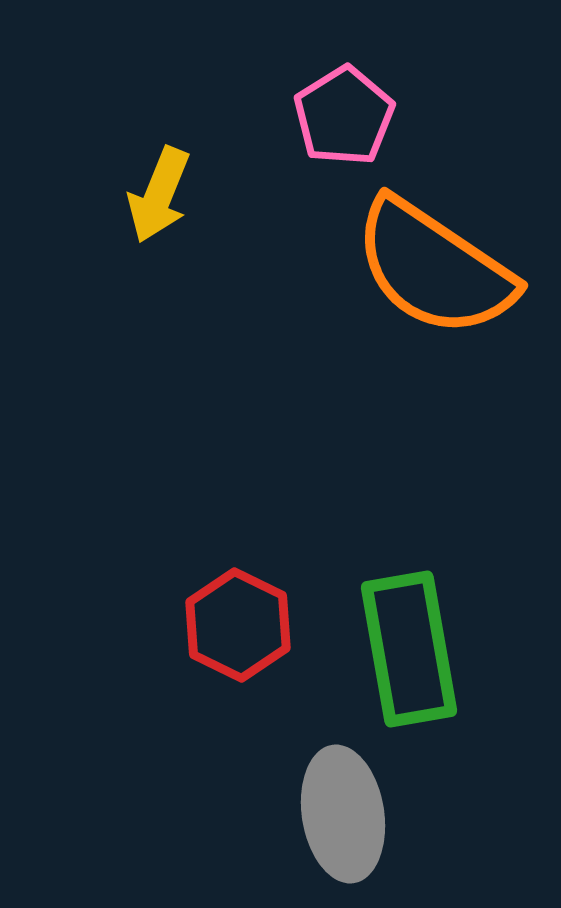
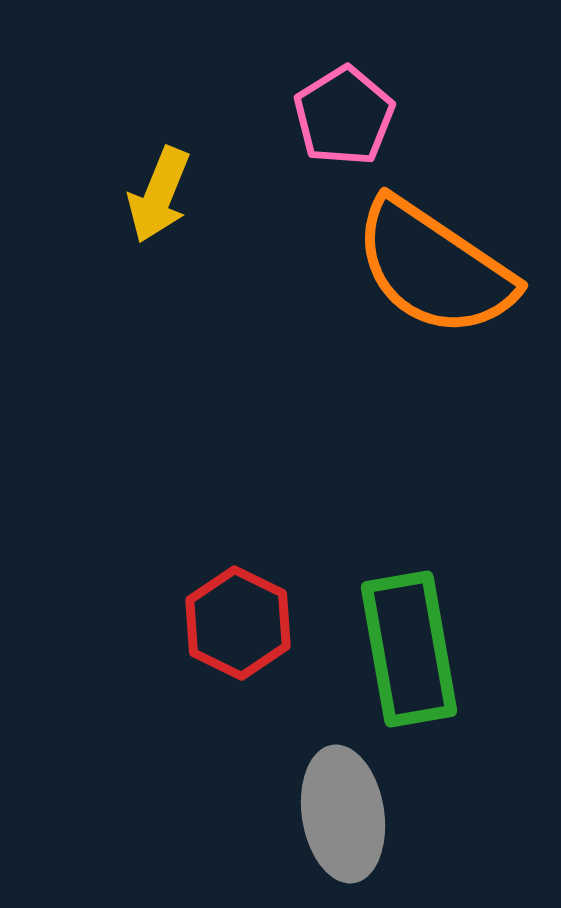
red hexagon: moved 2 px up
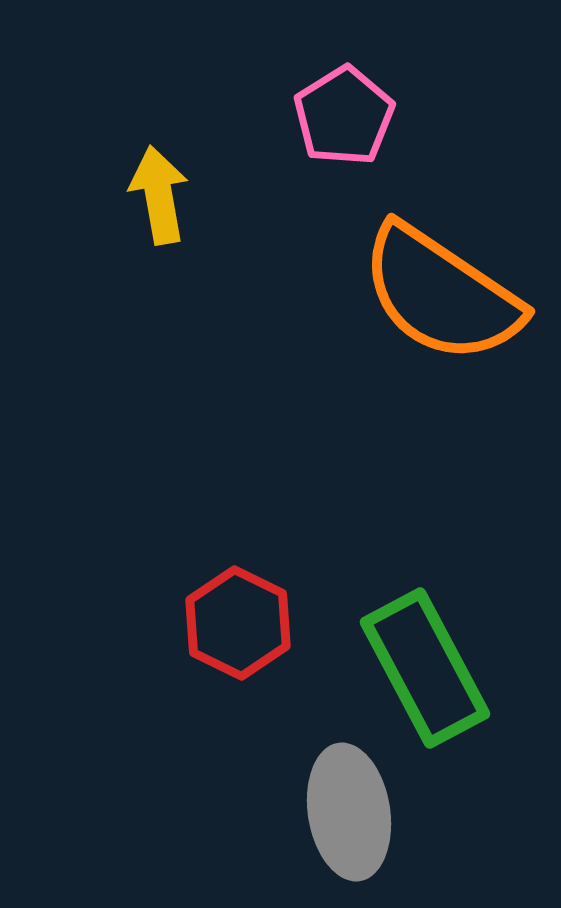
yellow arrow: rotated 148 degrees clockwise
orange semicircle: moved 7 px right, 26 px down
green rectangle: moved 16 px right, 19 px down; rotated 18 degrees counterclockwise
gray ellipse: moved 6 px right, 2 px up
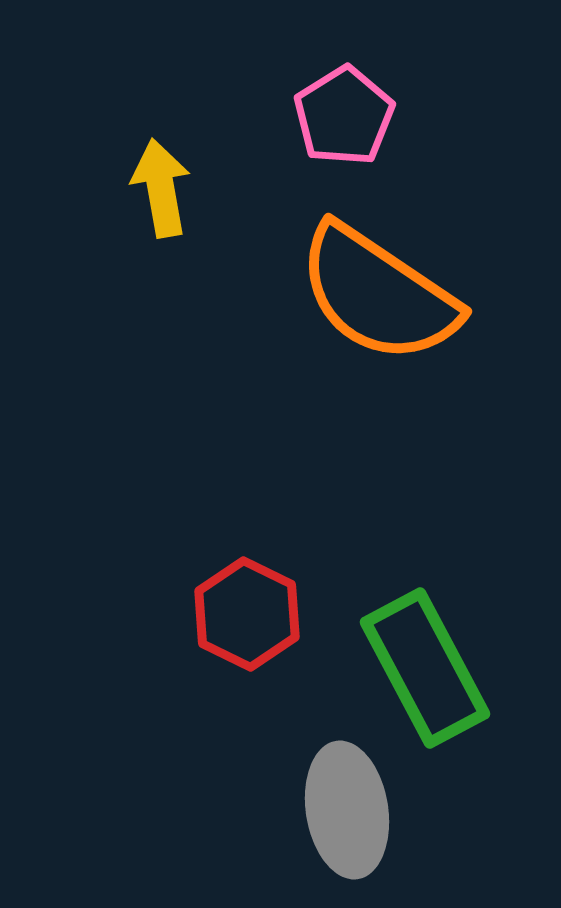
yellow arrow: moved 2 px right, 7 px up
orange semicircle: moved 63 px left
red hexagon: moved 9 px right, 9 px up
gray ellipse: moved 2 px left, 2 px up
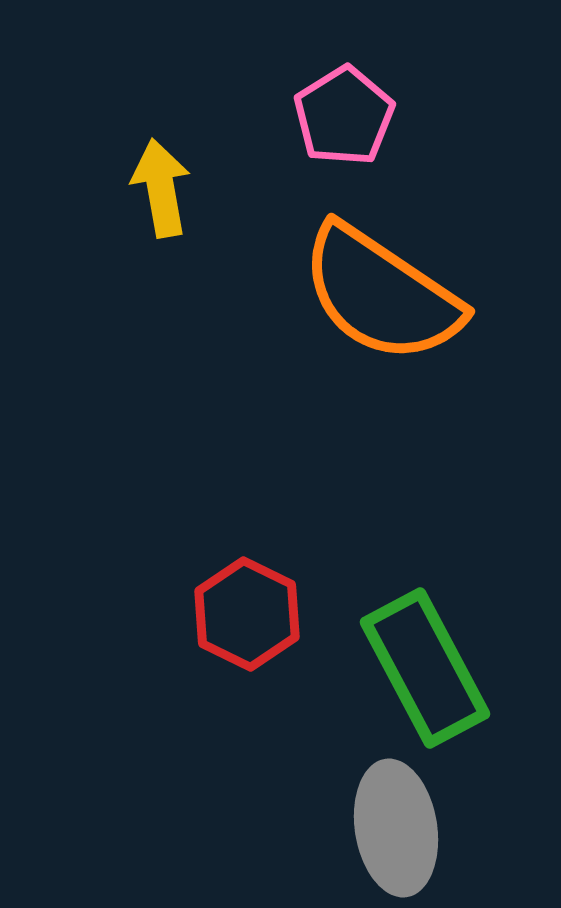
orange semicircle: moved 3 px right
gray ellipse: moved 49 px right, 18 px down
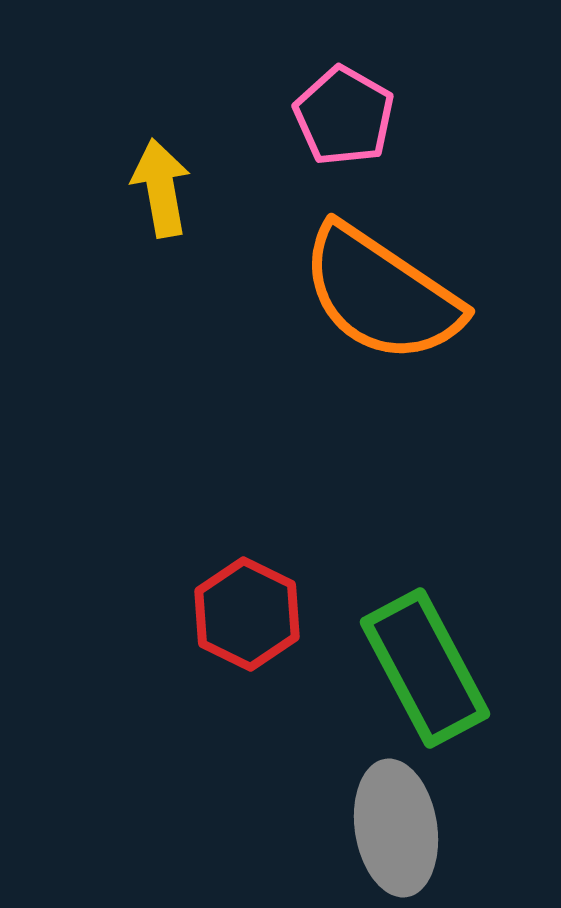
pink pentagon: rotated 10 degrees counterclockwise
